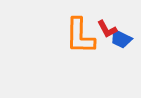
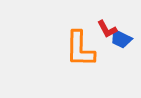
orange L-shape: moved 13 px down
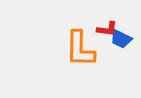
red L-shape: rotated 55 degrees counterclockwise
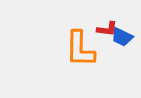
blue trapezoid: moved 1 px right, 2 px up
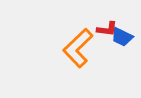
orange L-shape: moved 2 px left, 1 px up; rotated 45 degrees clockwise
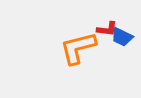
orange L-shape: rotated 30 degrees clockwise
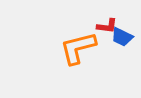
red L-shape: moved 3 px up
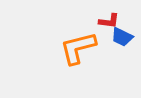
red L-shape: moved 2 px right, 5 px up
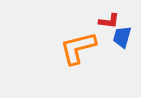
blue trapezoid: rotated 80 degrees clockwise
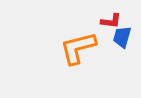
red L-shape: moved 2 px right
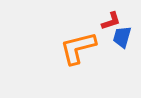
red L-shape: rotated 25 degrees counterclockwise
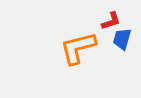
blue trapezoid: moved 2 px down
